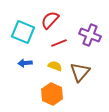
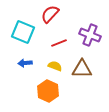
red semicircle: moved 6 px up
brown triangle: moved 2 px right, 3 px up; rotated 50 degrees clockwise
orange hexagon: moved 4 px left, 3 px up
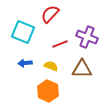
purple cross: moved 3 px left, 2 px down
red line: moved 1 px right, 1 px down
yellow semicircle: moved 4 px left
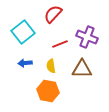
red semicircle: moved 3 px right
cyan square: rotated 30 degrees clockwise
yellow semicircle: rotated 120 degrees counterclockwise
orange hexagon: rotated 15 degrees counterclockwise
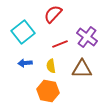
purple cross: rotated 15 degrees clockwise
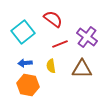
red semicircle: moved 5 px down; rotated 84 degrees clockwise
orange hexagon: moved 20 px left, 6 px up
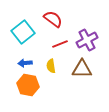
purple cross: moved 3 px down; rotated 25 degrees clockwise
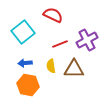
red semicircle: moved 4 px up; rotated 12 degrees counterclockwise
brown triangle: moved 8 px left
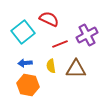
red semicircle: moved 4 px left, 4 px down
purple cross: moved 5 px up
brown triangle: moved 2 px right
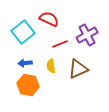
brown triangle: moved 2 px right; rotated 25 degrees counterclockwise
